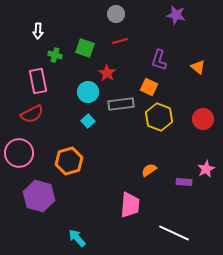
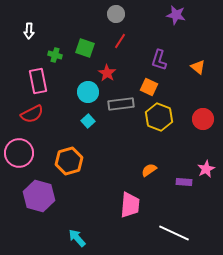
white arrow: moved 9 px left
red line: rotated 42 degrees counterclockwise
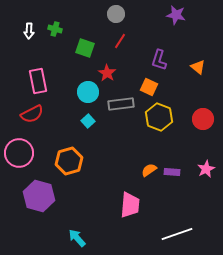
green cross: moved 26 px up
purple rectangle: moved 12 px left, 10 px up
white line: moved 3 px right, 1 px down; rotated 44 degrees counterclockwise
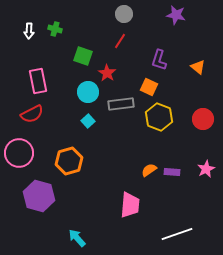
gray circle: moved 8 px right
green square: moved 2 px left, 8 px down
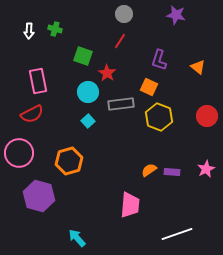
red circle: moved 4 px right, 3 px up
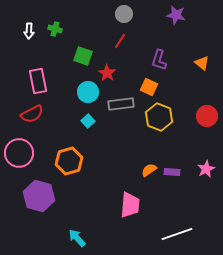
orange triangle: moved 4 px right, 4 px up
